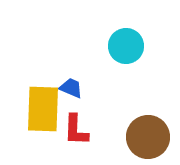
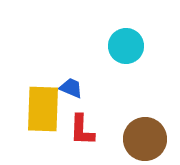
red L-shape: moved 6 px right
brown circle: moved 3 px left, 2 px down
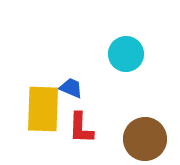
cyan circle: moved 8 px down
red L-shape: moved 1 px left, 2 px up
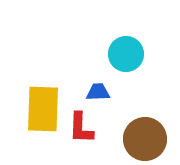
blue trapezoid: moved 27 px right, 4 px down; rotated 25 degrees counterclockwise
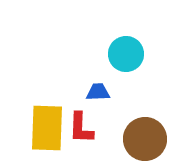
yellow rectangle: moved 4 px right, 19 px down
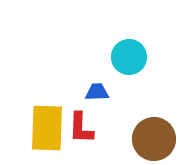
cyan circle: moved 3 px right, 3 px down
blue trapezoid: moved 1 px left
brown circle: moved 9 px right
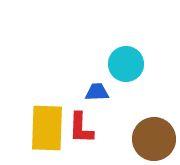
cyan circle: moved 3 px left, 7 px down
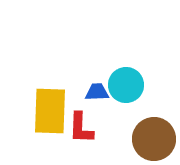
cyan circle: moved 21 px down
yellow rectangle: moved 3 px right, 17 px up
